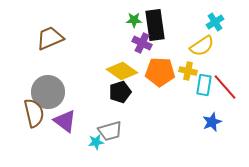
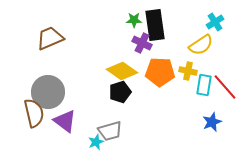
yellow semicircle: moved 1 px left, 1 px up
cyan star: rotated 14 degrees counterclockwise
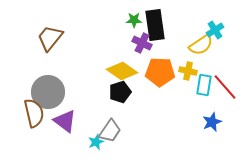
cyan cross: moved 8 px down
brown trapezoid: rotated 28 degrees counterclockwise
gray trapezoid: rotated 40 degrees counterclockwise
